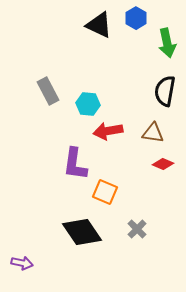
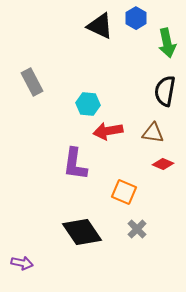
black triangle: moved 1 px right, 1 px down
gray rectangle: moved 16 px left, 9 px up
orange square: moved 19 px right
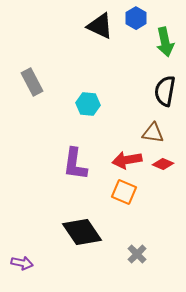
green arrow: moved 2 px left, 1 px up
red arrow: moved 19 px right, 29 px down
gray cross: moved 25 px down
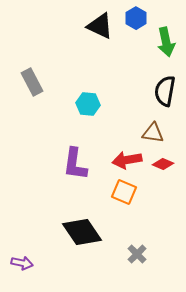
green arrow: moved 1 px right
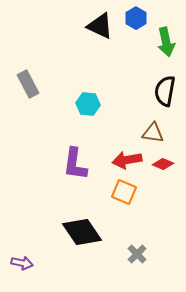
gray rectangle: moved 4 px left, 2 px down
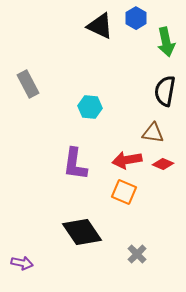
cyan hexagon: moved 2 px right, 3 px down
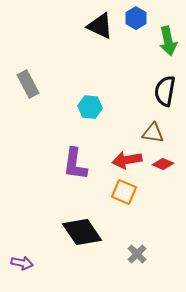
green arrow: moved 2 px right, 1 px up
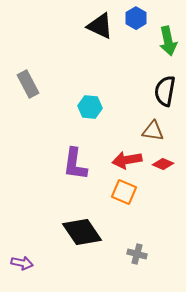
brown triangle: moved 2 px up
gray cross: rotated 30 degrees counterclockwise
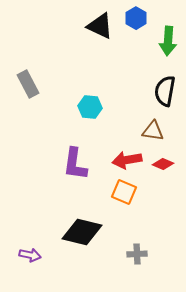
green arrow: rotated 16 degrees clockwise
black diamond: rotated 42 degrees counterclockwise
gray cross: rotated 18 degrees counterclockwise
purple arrow: moved 8 px right, 8 px up
